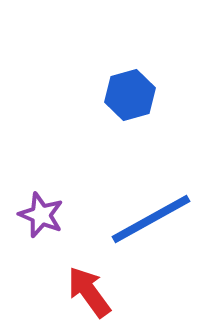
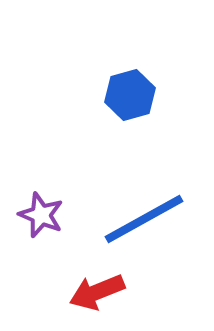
blue line: moved 7 px left
red arrow: moved 8 px right; rotated 76 degrees counterclockwise
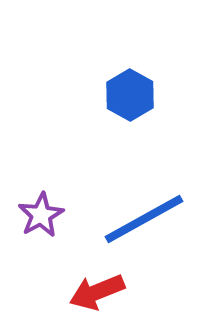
blue hexagon: rotated 15 degrees counterclockwise
purple star: rotated 21 degrees clockwise
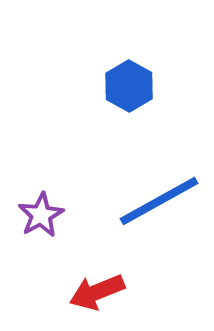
blue hexagon: moved 1 px left, 9 px up
blue line: moved 15 px right, 18 px up
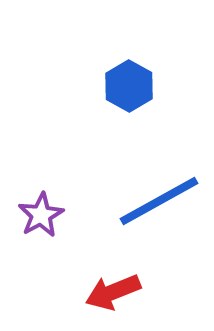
red arrow: moved 16 px right
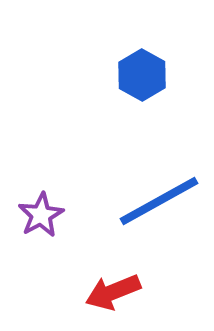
blue hexagon: moved 13 px right, 11 px up
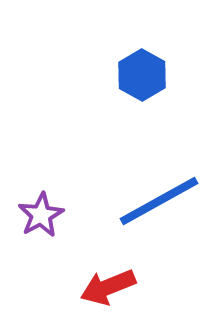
red arrow: moved 5 px left, 5 px up
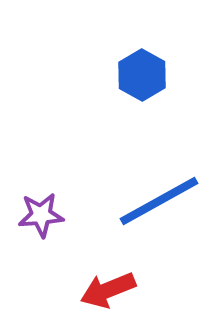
purple star: rotated 24 degrees clockwise
red arrow: moved 3 px down
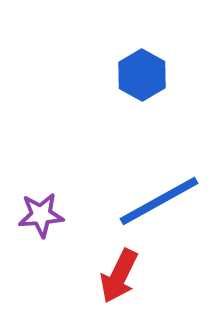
red arrow: moved 11 px right, 14 px up; rotated 42 degrees counterclockwise
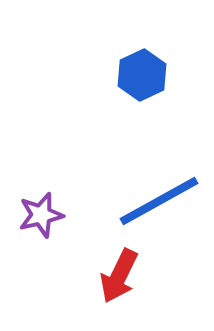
blue hexagon: rotated 6 degrees clockwise
purple star: rotated 9 degrees counterclockwise
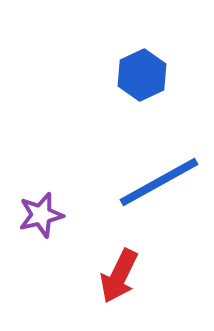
blue line: moved 19 px up
